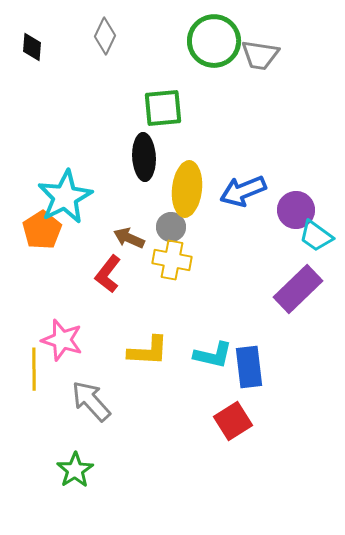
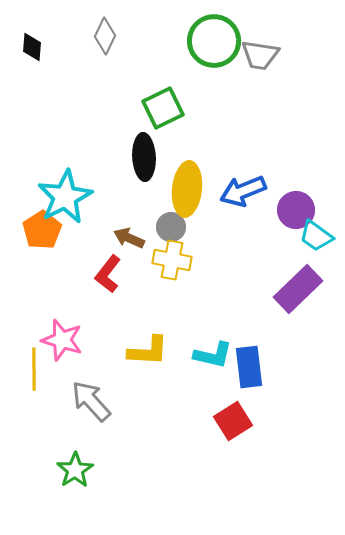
green square: rotated 21 degrees counterclockwise
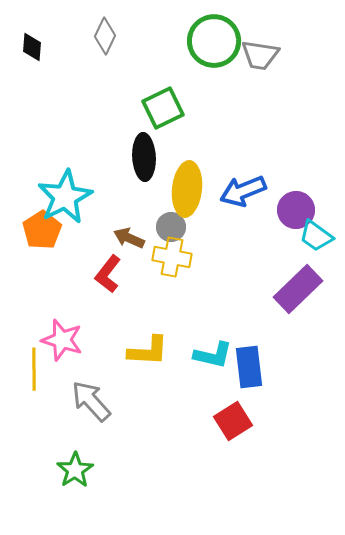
yellow cross: moved 3 px up
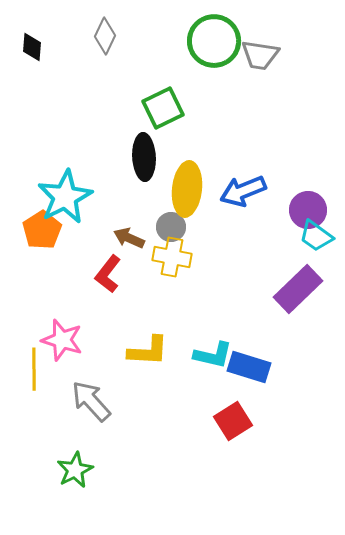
purple circle: moved 12 px right
blue rectangle: rotated 66 degrees counterclockwise
green star: rotated 6 degrees clockwise
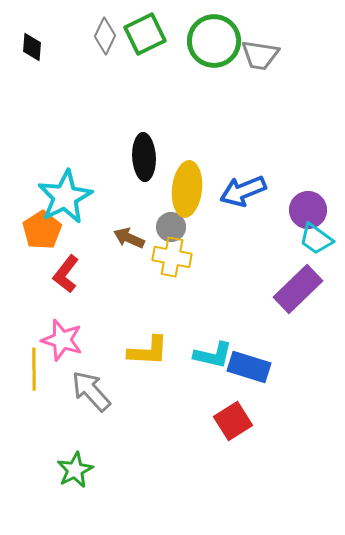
green square: moved 18 px left, 74 px up
cyan trapezoid: moved 3 px down
red L-shape: moved 42 px left
gray arrow: moved 10 px up
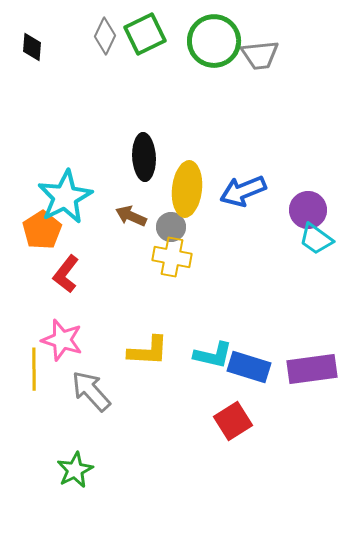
gray trapezoid: rotated 15 degrees counterclockwise
brown arrow: moved 2 px right, 22 px up
purple rectangle: moved 14 px right, 80 px down; rotated 36 degrees clockwise
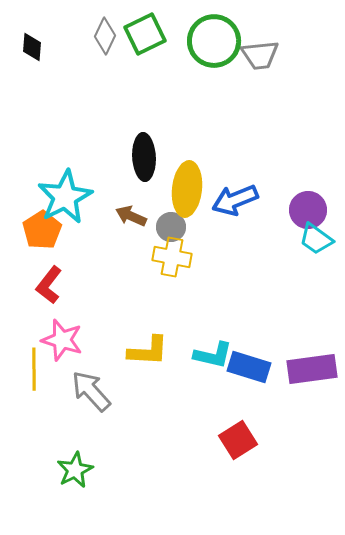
blue arrow: moved 8 px left, 9 px down
red L-shape: moved 17 px left, 11 px down
red square: moved 5 px right, 19 px down
